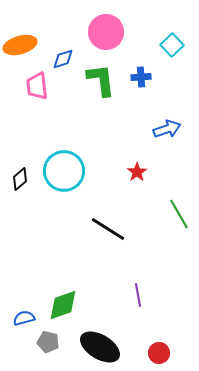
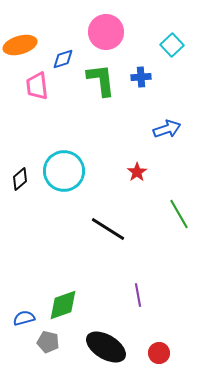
black ellipse: moved 6 px right
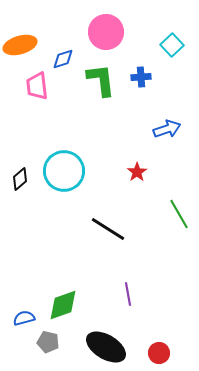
purple line: moved 10 px left, 1 px up
